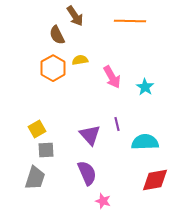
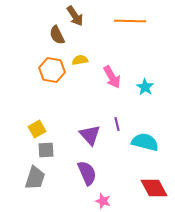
orange hexagon: moved 1 px left, 2 px down; rotated 20 degrees counterclockwise
cyan semicircle: rotated 16 degrees clockwise
red diamond: moved 1 px left, 8 px down; rotated 72 degrees clockwise
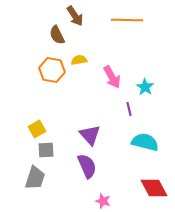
orange line: moved 3 px left, 1 px up
yellow semicircle: moved 1 px left
purple line: moved 12 px right, 15 px up
purple semicircle: moved 7 px up
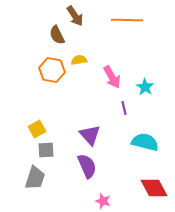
purple line: moved 5 px left, 1 px up
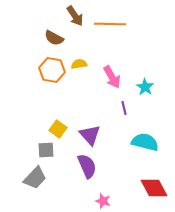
orange line: moved 17 px left, 4 px down
brown semicircle: moved 3 px left, 3 px down; rotated 36 degrees counterclockwise
yellow semicircle: moved 4 px down
yellow square: moved 21 px right; rotated 24 degrees counterclockwise
gray trapezoid: rotated 25 degrees clockwise
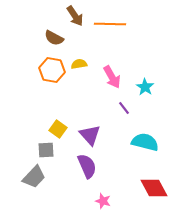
purple line: rotated 24 degrees counterclockwise
gray trapezoid: moved 1 px left, 1 px up
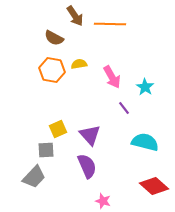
yellow square: rotated 30 degrees clockwise
red diamond: moved 2 px up; rotated 20 degrees counterclockwise
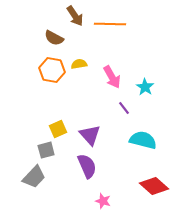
cyan semicircle: moved 2 px left, 2 px up
gray square: rotated 12 degrees counterclockwise
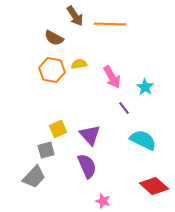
cyan semicircle: rotated 12 degrees clockwise
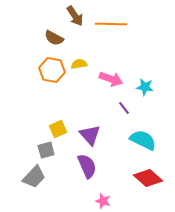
orange line: moved 1 px right
pink arrow: moved 1 px left, 2 px down; rotated 40 degrees counterclockwise
cyan star: rotated 24 degrees counterclockwise
red diamond: moved 6 px left, 8 px up
